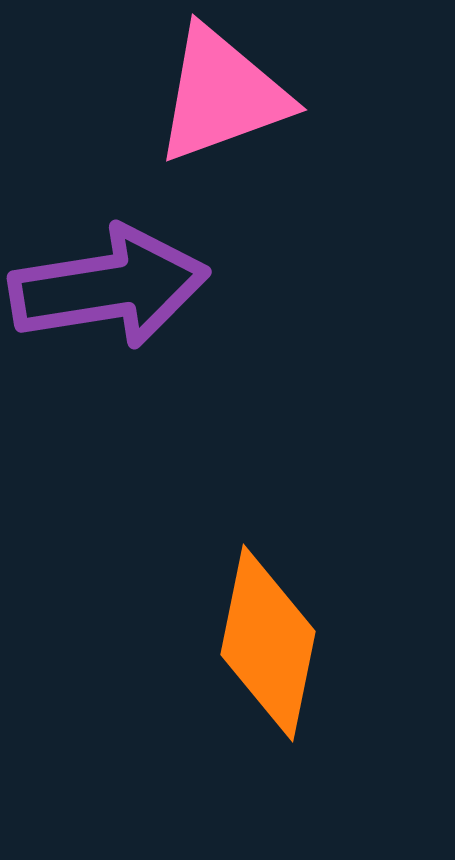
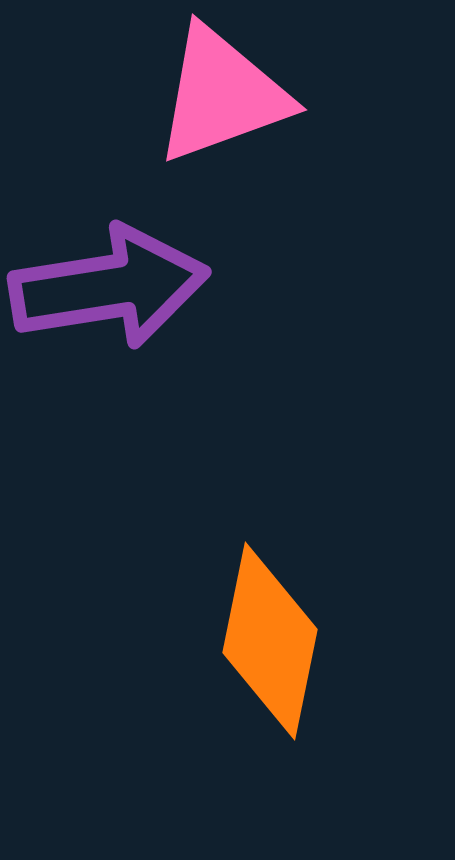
orange diamond: moved 2 px right, 2 px up
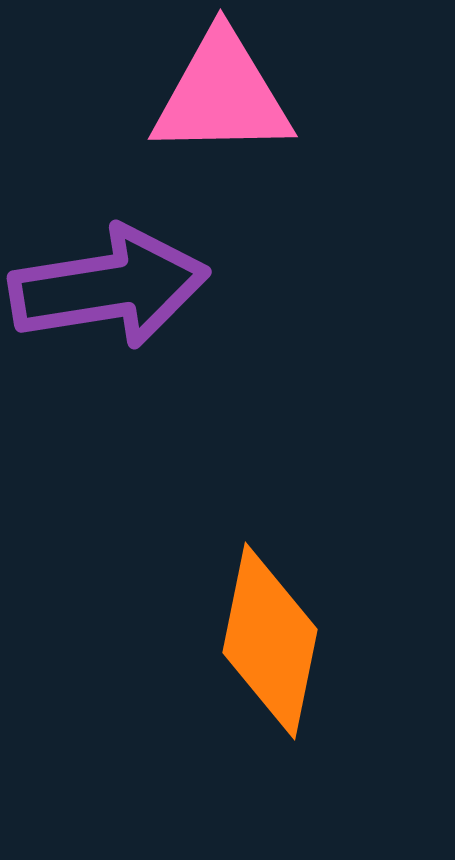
pink triangle: rotated 19 degrees clockwise
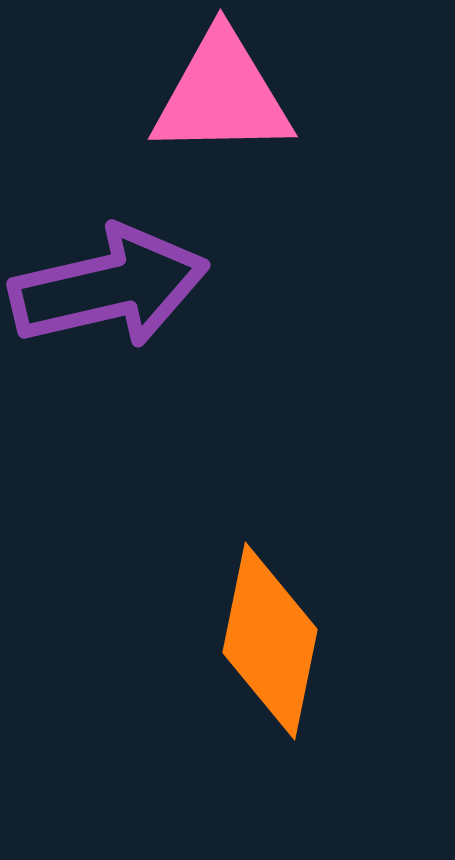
purple arrow: rotated 4 degrees counterclockwise
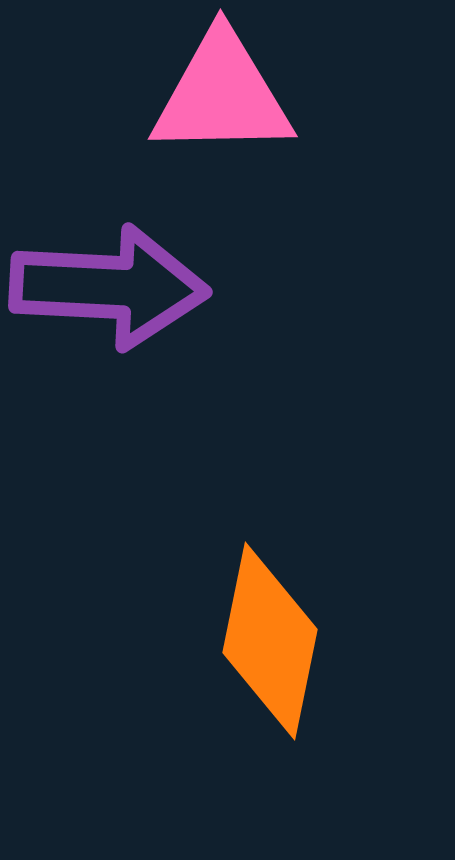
purple arrow: rotated 16 degrees clockwise
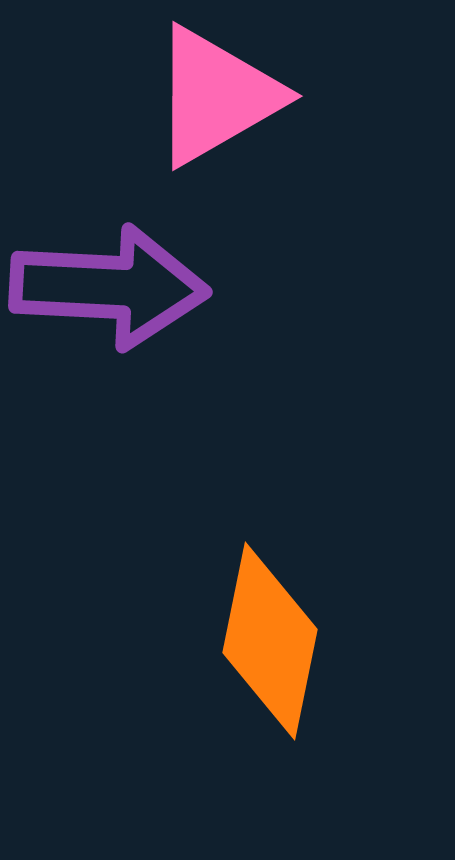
pink triangle: moved 6 px left, 1 px down; rotated 29 degrees counterclockwise
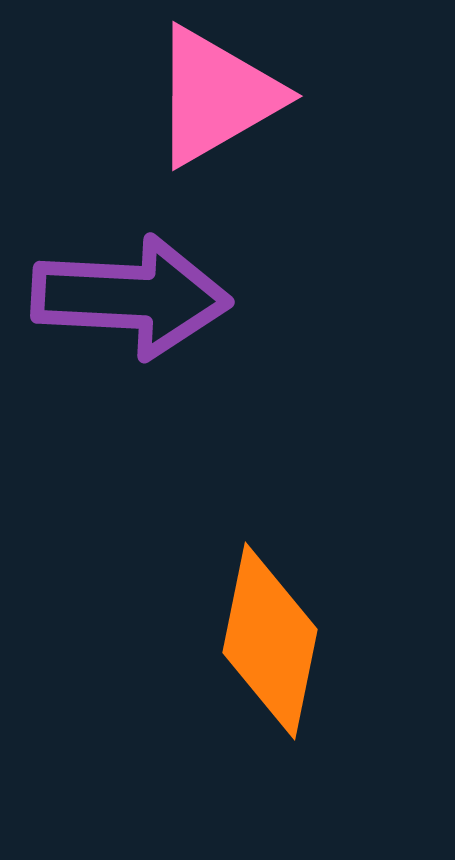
purple arrow: moved 22 px right, 10 px down
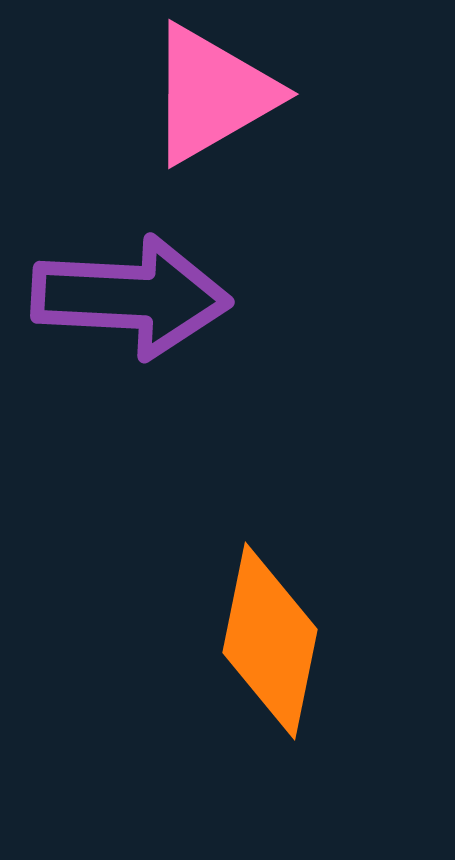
pink triangle: moved 4 px left, 2 px up
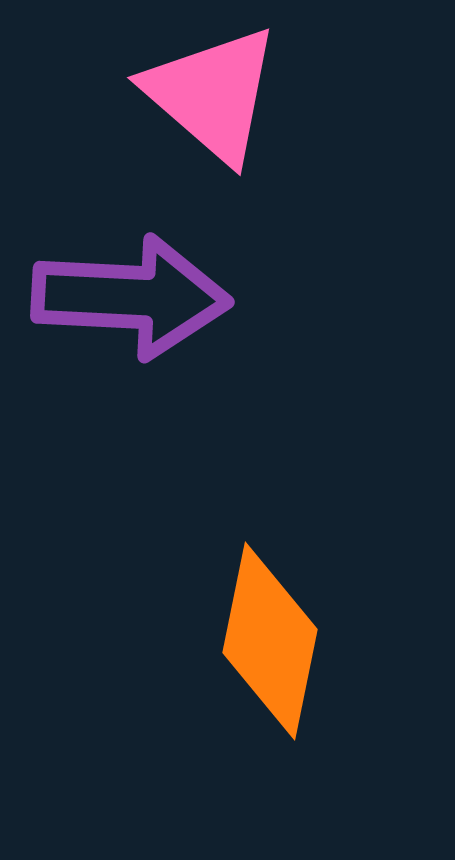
pink triangle: rotated 49 degrees counterclockwise
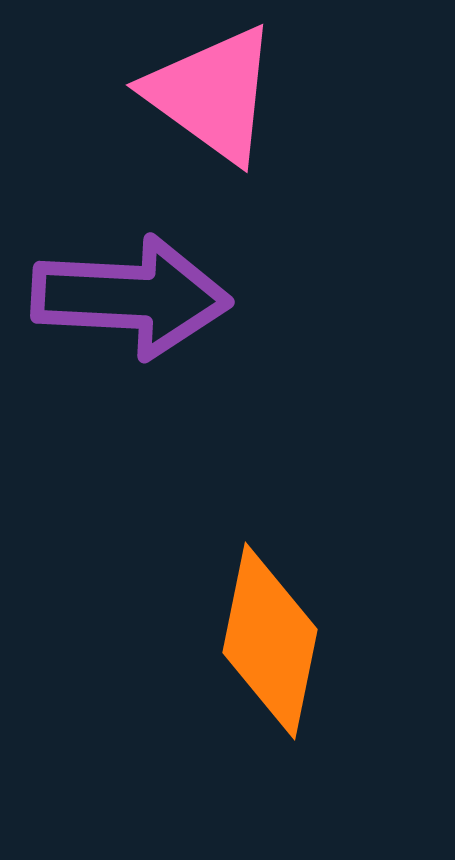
pink triangle: rotated 5 degrees counterclockwise
